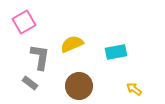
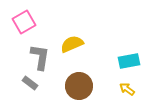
cyan rectangle: moved 13 px right, 9 px down
yellow arrow: moved 7 px left
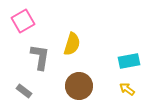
pink square: moved 1 px left, 1 px up
yellow semicircle: rotated 130 degrees clockwise
gray rectangle: moved 6 px left, 8 px down
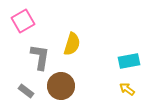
brown circle: moved 18 px left
gray rectangle: moved 2 px right
